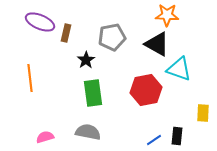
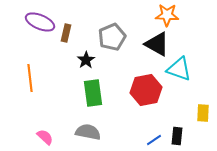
gray pentagon: rotated 12 degrees counterclockwise
pink semicircle: rotated 60 degrees clockwise
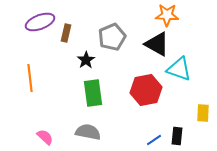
purple ellipse: rotated 44 degrees counterclockwise
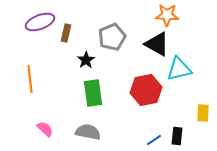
cyan triangle: rotated 32 degrees counterclockwise
orange line: moved 1 px down
pink semicircle: moved 8 px up
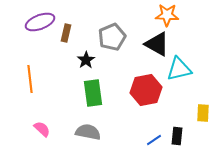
pink semicircle: moved 3 px left
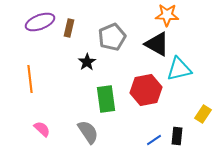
brown rectangle: moved 3 px right, 5 px up
black star: moved 1 px right, 2 px down
green rectangle: moved 13 px right, 6 px down
yellow rectangle: moved 1 px down; rotated 30 degrees clockwise
gray semicircle: rotated 45 degrees clockwise
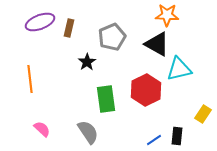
red hexagon: rotated 16 degrees counterclockwise
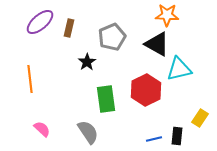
purple ellipse: rotated 20 degrees counterclockwise
yellow rectangle: moved 3 px left, 4 px down
blue line: moved 1 px up; rotated 21 degrees clockwise
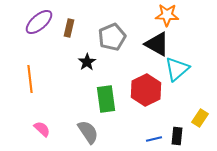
purple ellipse: moved 1 px left
cyan triangle: moved 2 px left; rotated 28 degrees counterclockwise
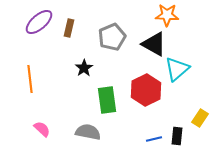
black triangle: moved 3 px left
black star: moved 3 px left, 6 px down
green rectangle: moved 1 px right, 1 px down
gray semicircle: rotated 45 degrees counterclockwise
